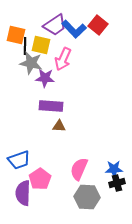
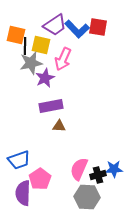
red square: moved 2 px down; rotated 30 degrees counterclockwise
blue L-shape: moved 3 px right
gray star: rotated 25 degrees counterclockwise
purple star: rotated 30 degrees counterclockwise
purple rectangle: rotated 15 degrees counterclockwise
black cross: moved 19 px left, 8 px up
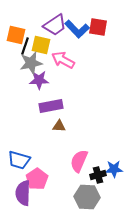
black line: rotated 18 degrees clockwise
pink arrow: moved 1 px down; rotated 95 degrees clockwise
purple star: moved 6 px left, 2 px down; rotated 24 degrees clockwise
blue trapezoid: rotated 35 degrees clockwise
pink semicircle: moved 8 px up
pink pentagon: moved 3 px left
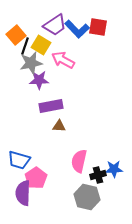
orange square: rotated 36 degrees clockwise
yellow square: rotated 18 degrees clockwise
pink semicircle: rotated 10 degrees counterclockwise
pink pentagon: moved 1 px left, 1 px up
gray hexagon: rotated 10 degrees clockwise
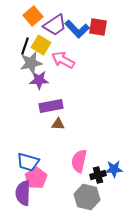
orange square: moved 17 px right, 19 px up
brown triangle: moved 1 px left, 2 px up
blue trapezoid: moved 9 px right, 2 px down
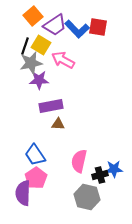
blue trapezoid: moved 7 px right, 7 px up; rotated 40 degrees clockwise
black cross: moved 2 px right
